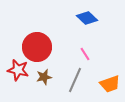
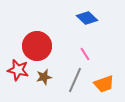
red circle: moved 1 px up
orange trapezoid: moved 6 px left
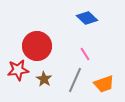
red star: rotated 20 degrees counterclockwise
brown star: moved 2 px down; rotated 28 degrees counterclockwise
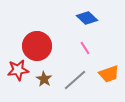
pink line: moved 6 px up
gray line: rotated 25 degrees clockwise
orange trapezoid: moved 5 px right, 10 px up
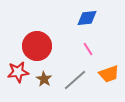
blue diamond: rotated 50 degrees counterclockwise
pink line: moved 3 px right, 1 px down
red star: moved 2 px down
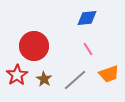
red circle: moved 3 px left
red star: moved 1 px left, 3 px down; rotated 25 degrees counterclockwise
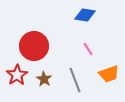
blue diamond: moved 2 px left, 3 px up; rotated 15 degrees clockwise
gray line: rotated 70 degrees counterclockwise
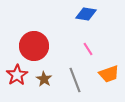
blue diamond: moved 1 px right, 1 px up
